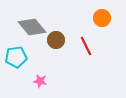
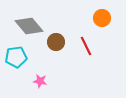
gray diamond: moved 3 px left, 1 px up
brown circle: moved 2 px down
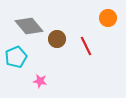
orange circle: moved 6 px right
brown circle: moved 1 px right, 3 px up
cyan pentagon: rotated 15 degrees counterclockwise
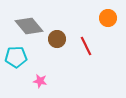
cyan pentagon: rotated 20 degrees clockwise
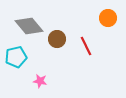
cyan pentagon: rotated 10 degrees counterclockwise
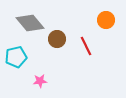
orange circle: moved 2 px left, 2 px down
gray diamond: moved 1 px right, 3 px up
pink star: rotated 16 degrees counterclockwise
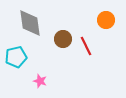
gray diamond: rotated 32 degrees clockwise
brown circle: moved 6 px right
pink star: rotated 24 degrees clockwise
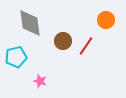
brown circle: moved 2 px down
red line: rotated 60 degrees clockwise
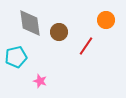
brown circle: moved 4 px left, 9 px up
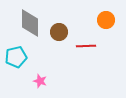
gray diamond: rotated 8 degrees clockwise
red line: rotated 54 degrees clockwise
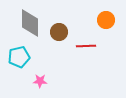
cyan pentagon: moved 3 px right
pink star: rotated 16 degrees counterclockwise
